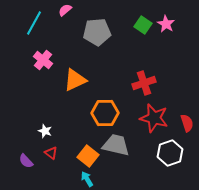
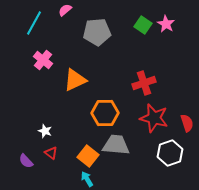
gray trapezoid: rotated 8 degrees counterclockwise
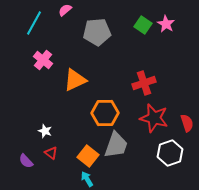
gray trapezoid: rotated 104 degrees clockwise
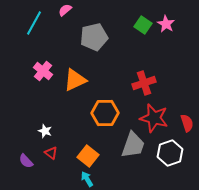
gray pentagon: moved 3 px left, 5 px down; rotated 8 degrees counterclockwise
pink cross: moved 11 px down
gray trapezoid: moved 17 px right
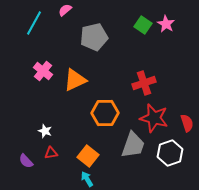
red triangle: rotated 48 degrees counterclockwise
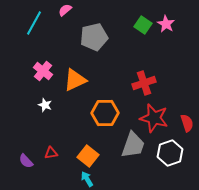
white star: moved 26 px up
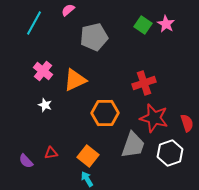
pink semicircle: moved 3 px right
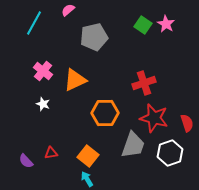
white star: moved 2 px left, 1 px up
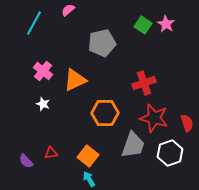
gray pentagon: moved 8 px right, 6 px down
cyan arrow: moved 2 px right
